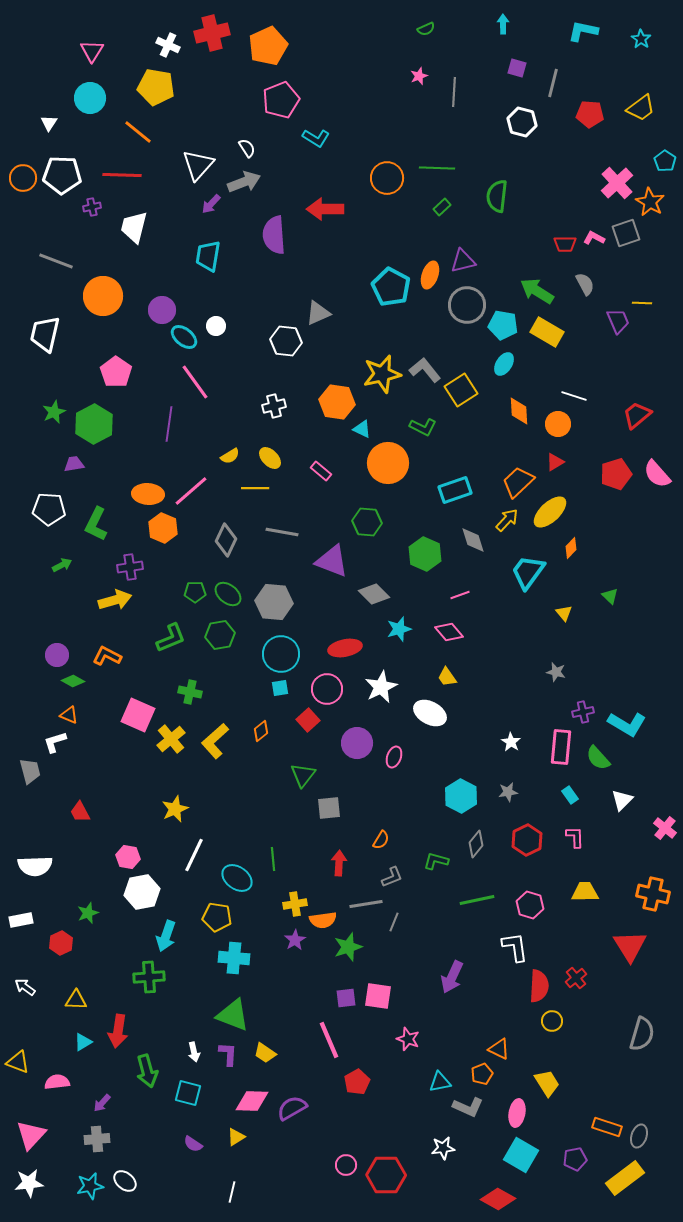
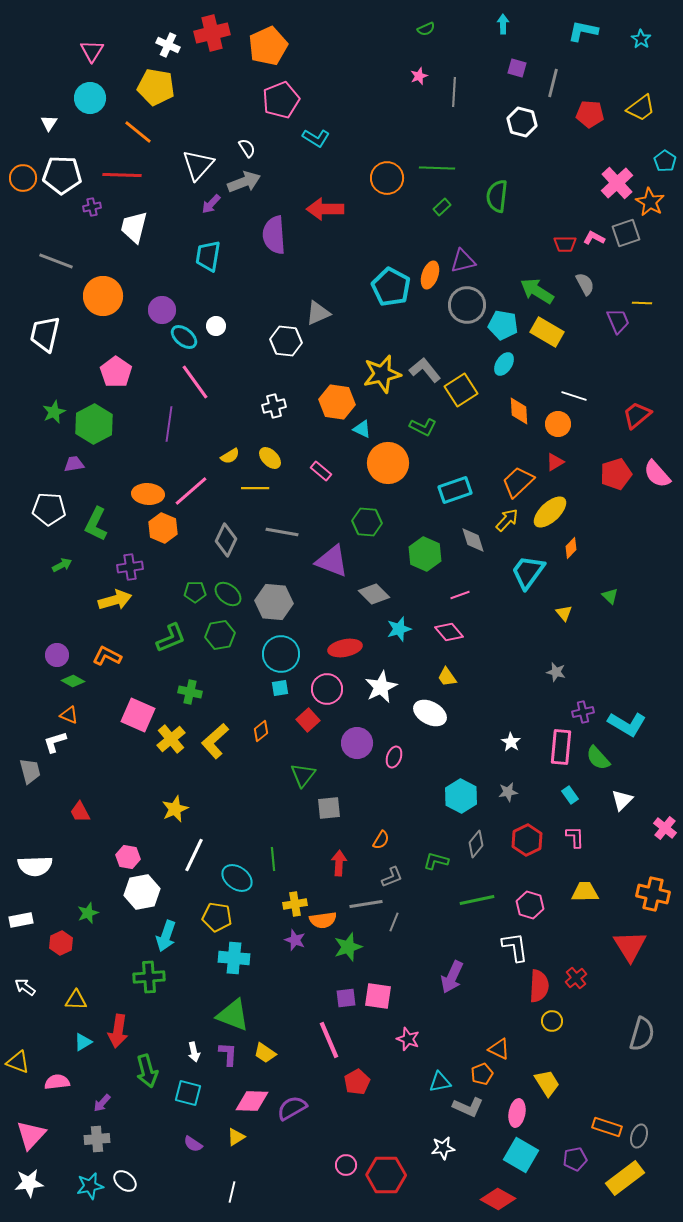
purple star at (295, 940): rotated 20 degrees counterclockwise
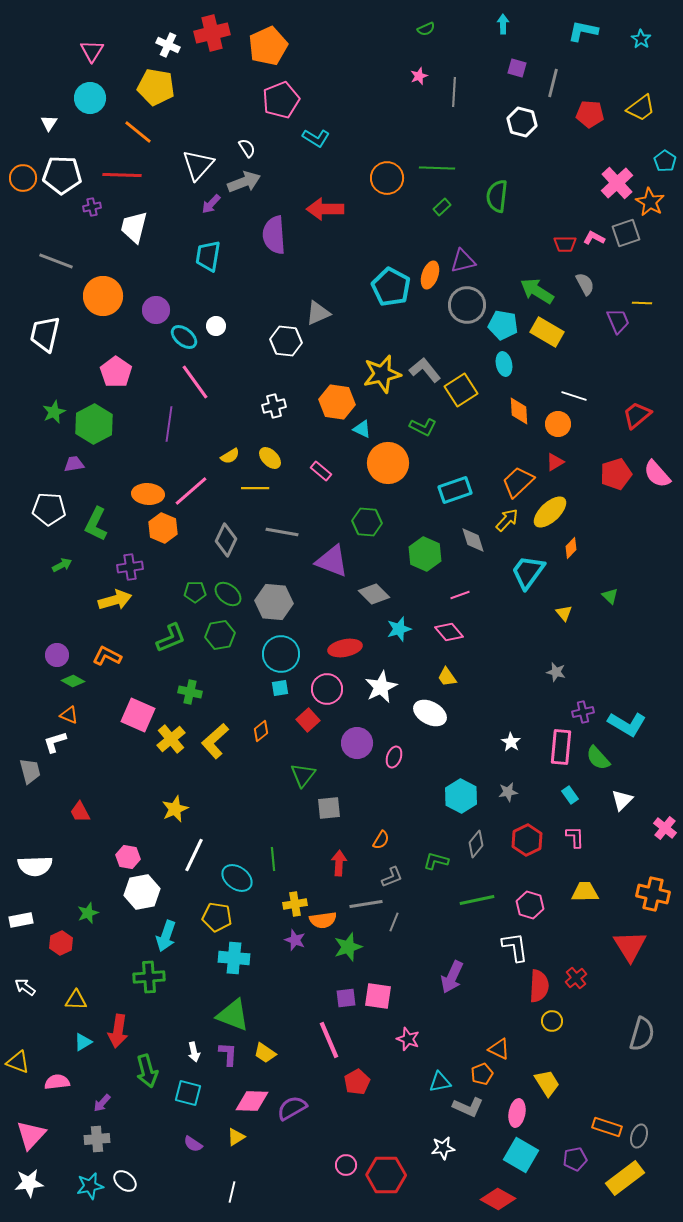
purple circle at (162, 310): moved 6 px left
cyan ellipse at (504, 364): rotated 45 degrees counterclockwise
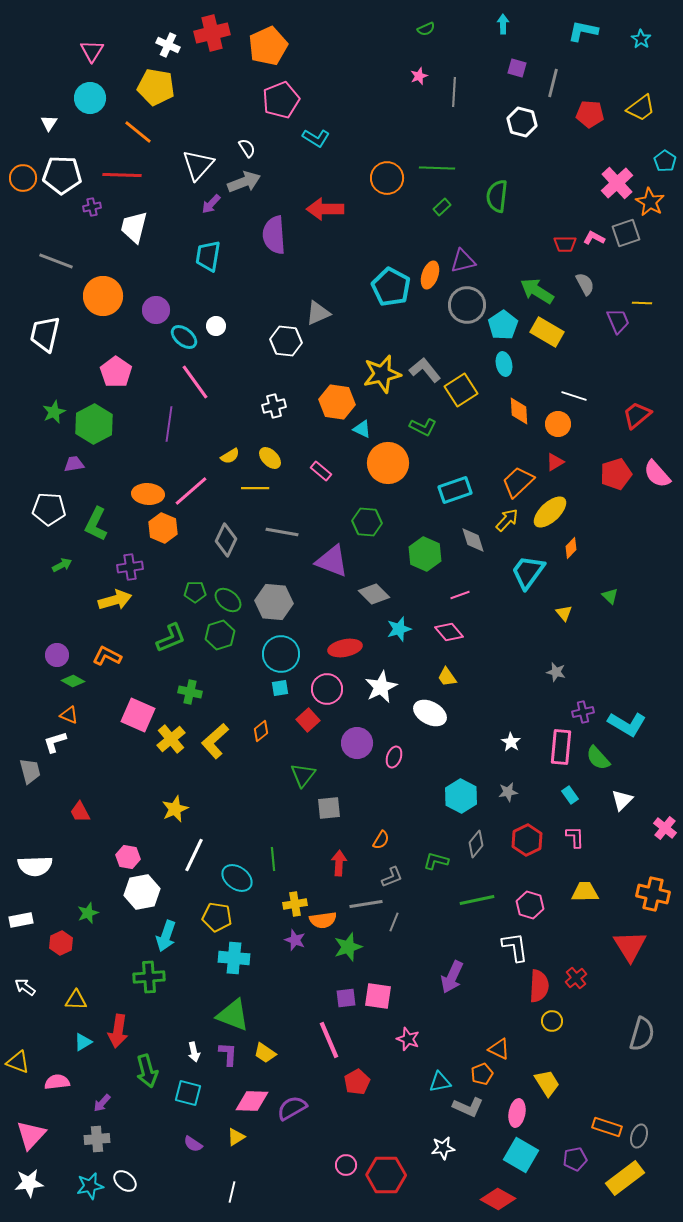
cyan pentagon at (503, 325): rotated 28 degrees clockwise
green ellipse at (228, 594): moved 6 px down
green hexagon at (220, 635): rotated 8 degrees counterclockwise
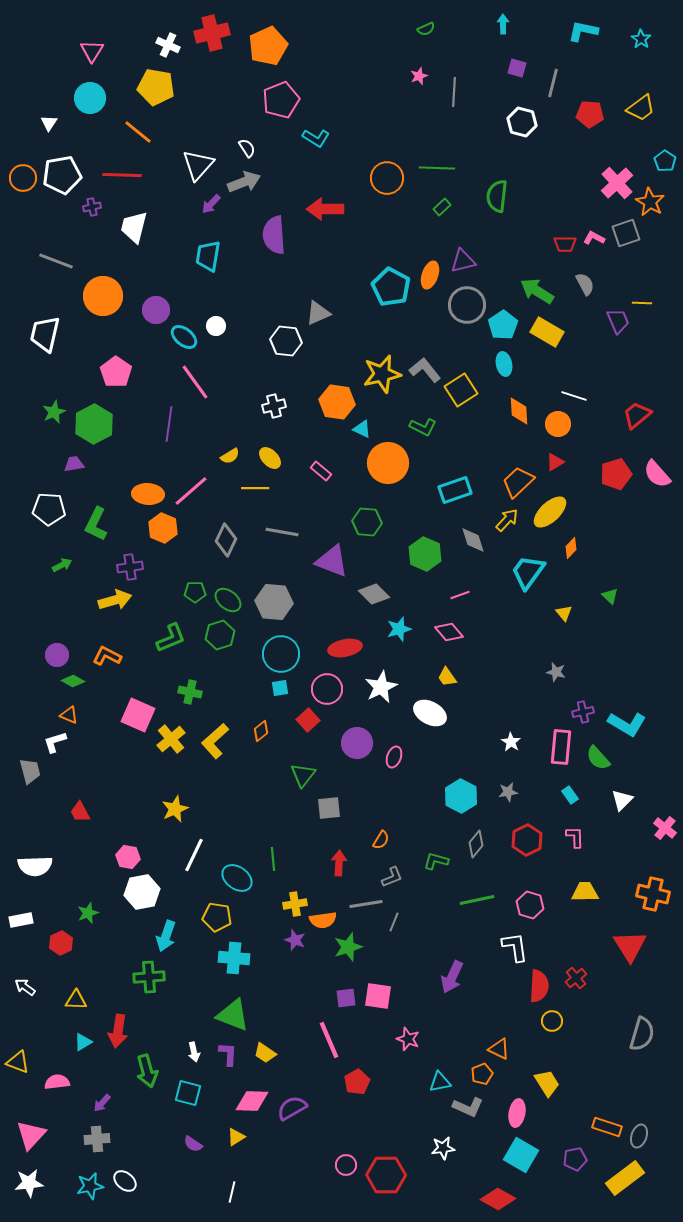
white pentagon at (62, 175): rotated 12 degrees counterclockwise
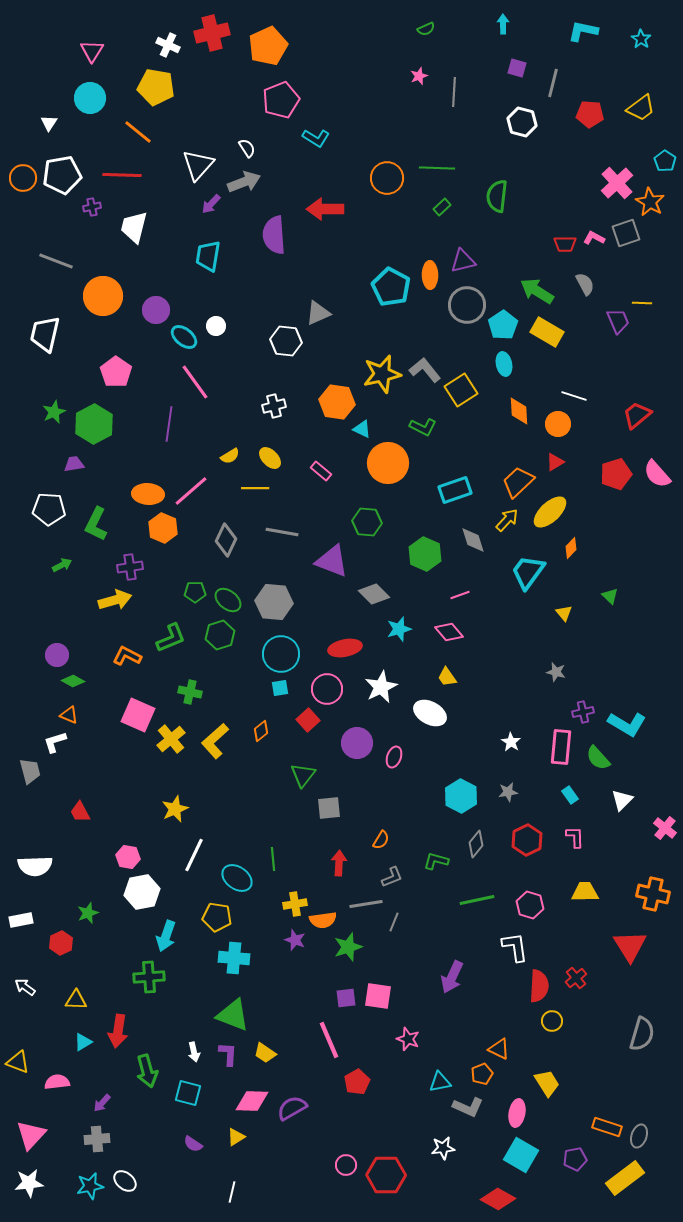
orange ellipse at (430, 275): rotated 20 degrees counterclockwise
orange L-shape at (107, 656): moved 20 px right
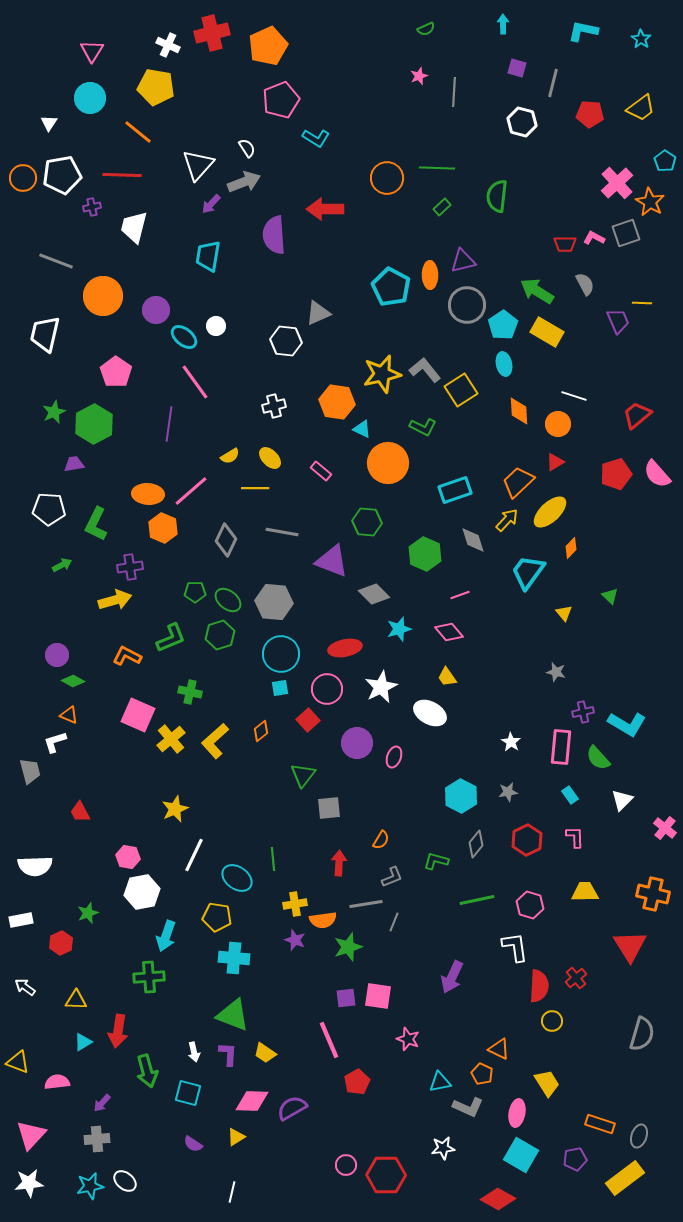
orange pentagon at (482, 1074): rotated 25 degrees counterclockwise
orange rectangle at (607, 1127): moved 7 px left, 3 px up
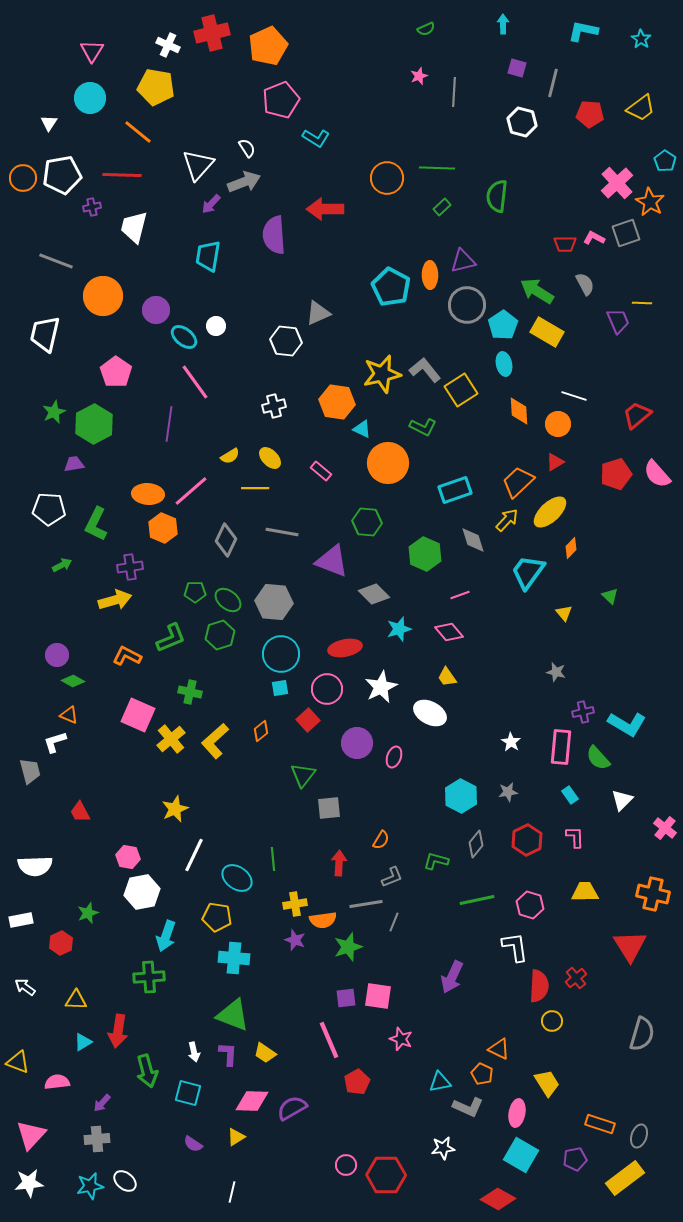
pink star at (408, 1039): moved 7 px left
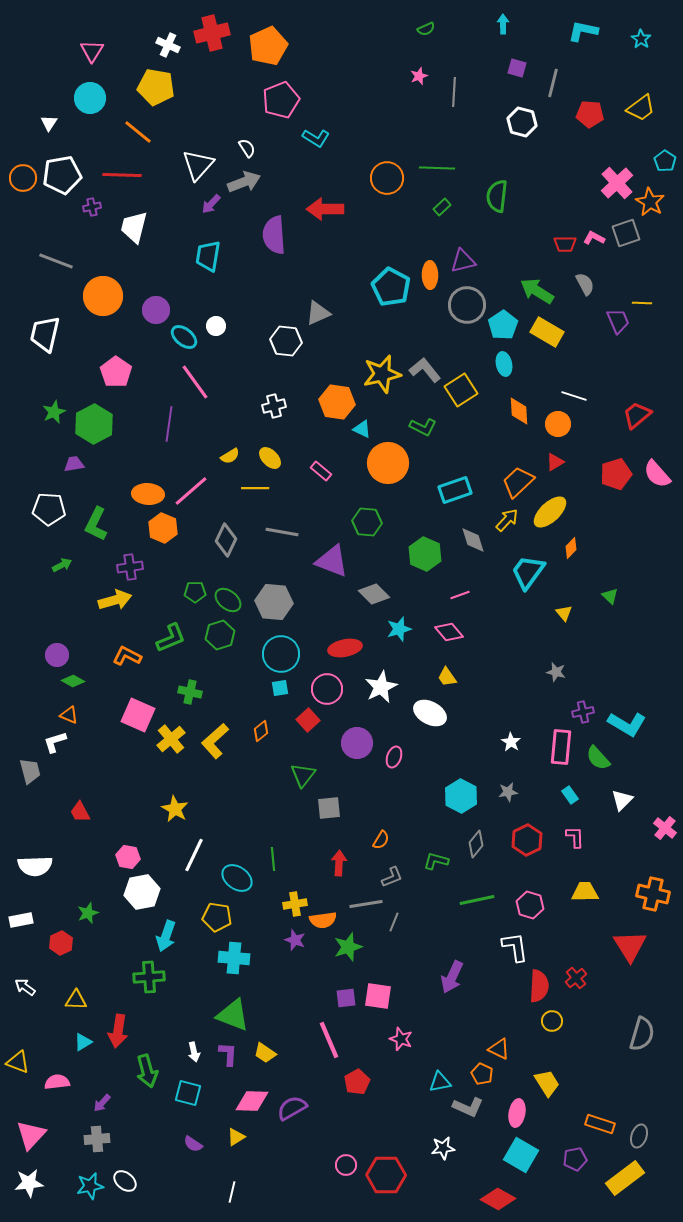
yellow star at (175, 809): rotated 20 degrees counterclockwise
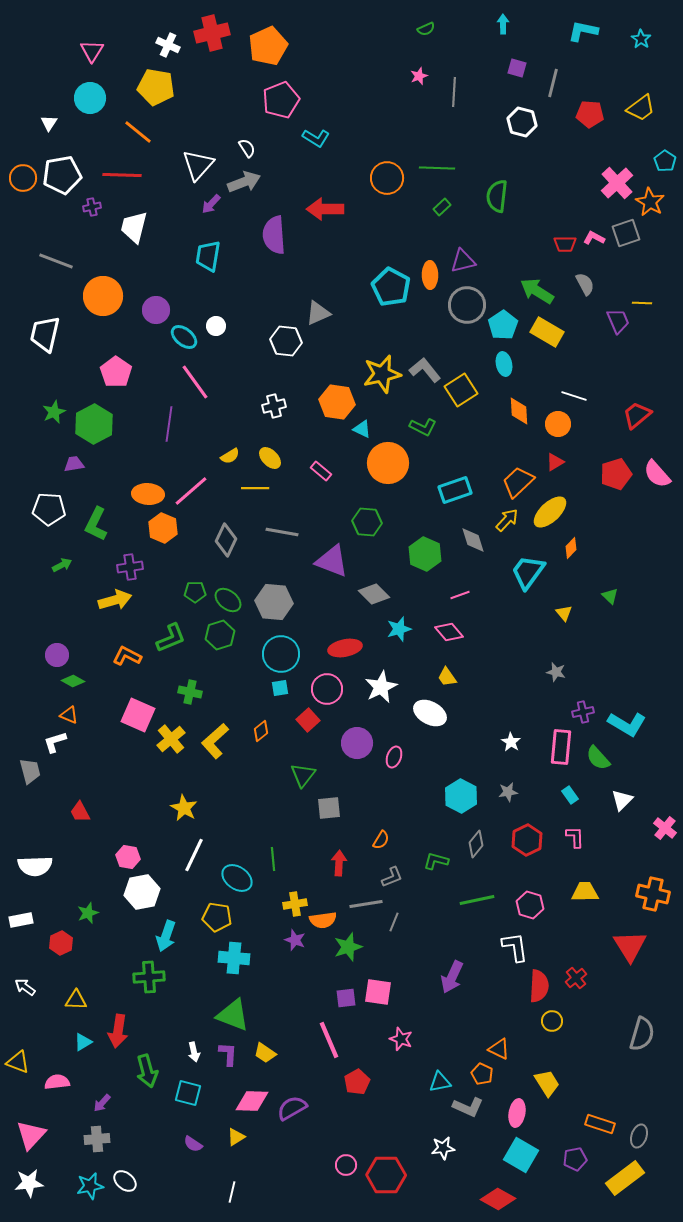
yellow star at (175, 809): moved 9 px right, 1 px up
pink square at (378, 996): moved 4 px up
